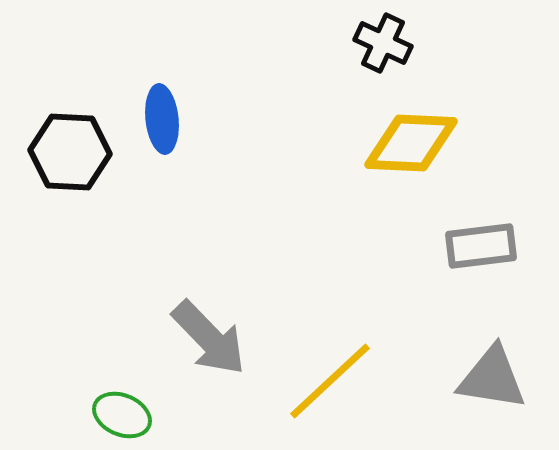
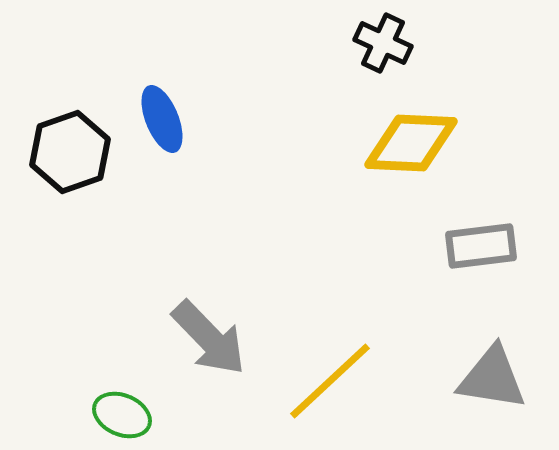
blue ellipse: rotated 16 degrees counterclockwise
black hexagon: rotated 22 degrees counterclockwise
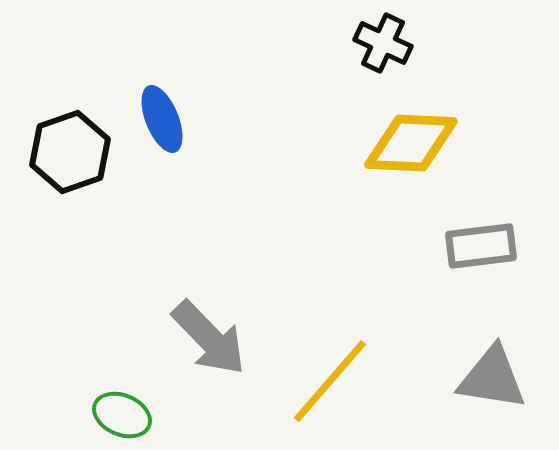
yellow line: rotated 6 degrees counterclockwise
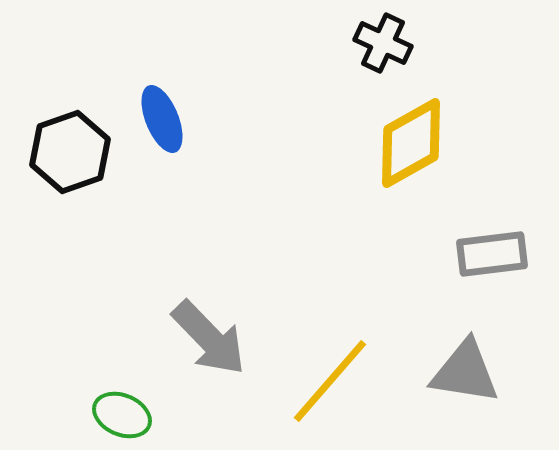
yellow diamond: rotated 32 degrees counterclockwise
gray rectangle: moved 11 px right, 8 px down
gray triangle: moved 27 px left, 6 px up
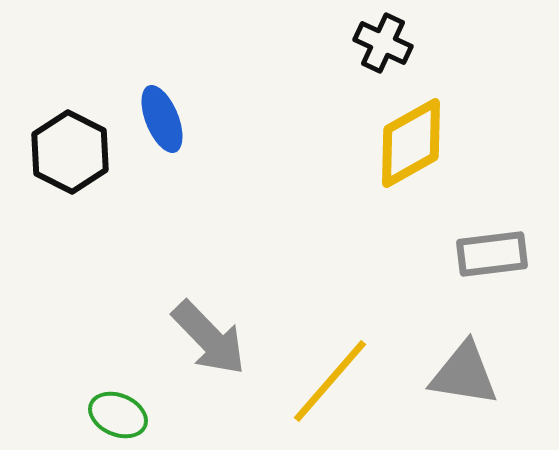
black hexagon: rotated 14 degrees counterclockwise
gray triangle: moved 1 px left, 2 px down
green ellipse: moved 4 px left
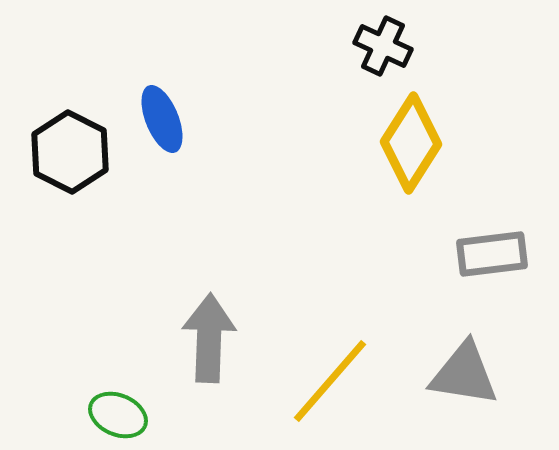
black cross: moved 3 px down
yellow diamond: rotated 28 degrees counterclockwise
gray arrow: rotated 134 degrees counterclockwise
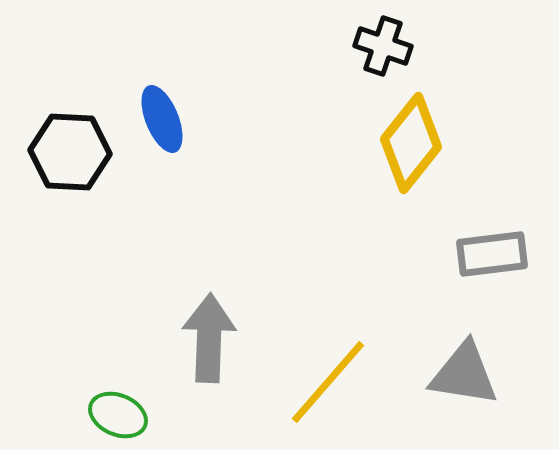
black cross: rotated 6 degrees counterclockwise
yellow diamond: rotated 6 degrees clockwise
black hexagon: rotated 24 degrees counterclockwise
yellow line: moved 2 px left, 1 px down
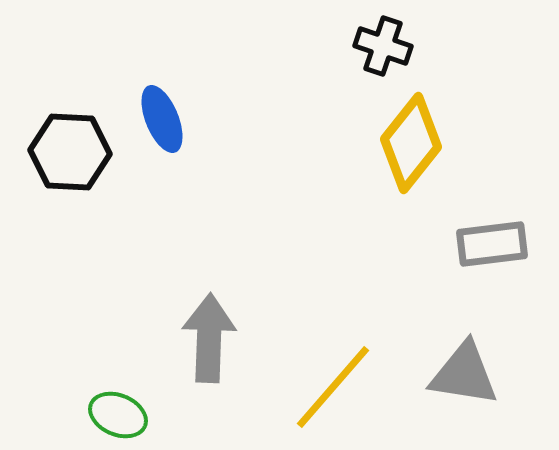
gray rectangle: moved 10 px up
yellow line: moved 5 px right, 5 px down
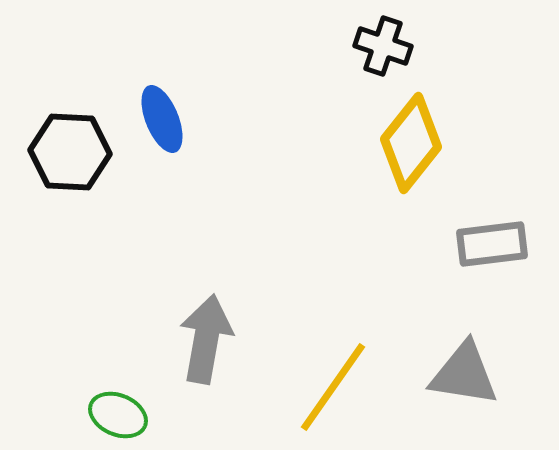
gray arrow: moved 3 px left, 1 px down; rotated 8 degrees clockwise
yellow line: rotated 6 degrees counterclockwise
